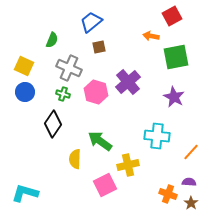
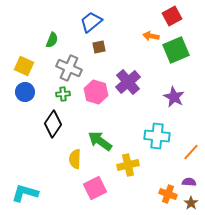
green square: moved 7 px up; rotated 12 degrees counterclockwise
green cross: rotated 24 degrees counterclockwise
pink square: moved 10 px left, 3 px down
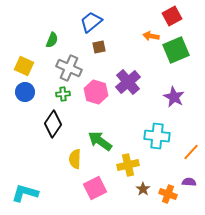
brown star: moved 48 px left, 14 px up
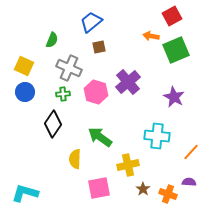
green arrow: moved 4 px up
pink square: moved 4 px right; rotated 15 degrees clockwise
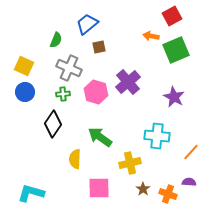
blue trapezoid: moved 4 px left, 2 px down
green semicircle: moved 4 px right
yellow cross: moved 2 px right, 2 px up
pink square: rotated 10 degrees clockwise
cyan L-shape: moved 6 px right
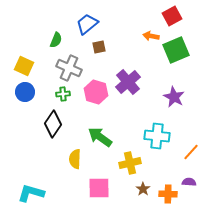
orange cross: rotated 18 degrees counterclockwise
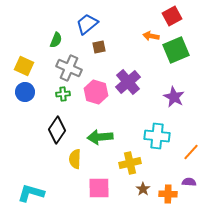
black diamond: moved 4 px right, 6 px down
green arrow: rotated 40 degrees counterclockwise
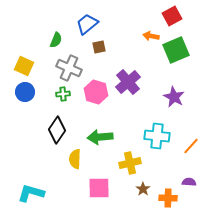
orange line: moved 6 px up
orange cross: moved 4 px down
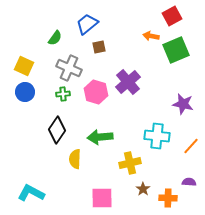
green semicircle: moved 1 px left, 2 px up; rotated 14 degrees clockwise
purple star: moved 9 px right, 7 px down; rotated 15 degrees counterclockwise
pink square: moved 3 px right, 10 px down
cyan L-shape: rotated 12 degrees clockwise
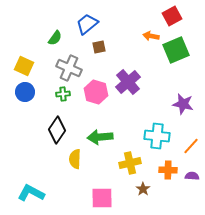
purple semicircle: moved 3 px right, 6 px up
orange cross: moved 28 px up
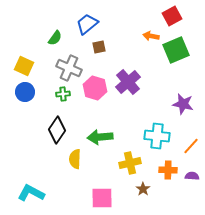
pink hexagon: moved 1 px left, 4 px up
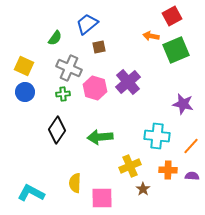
yellow semicircle: moved 24 px down
yellow cross: moved 3 px down; rotated 10 degrees counterclockwise
